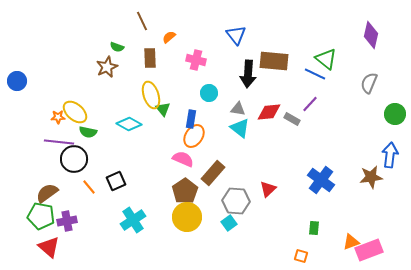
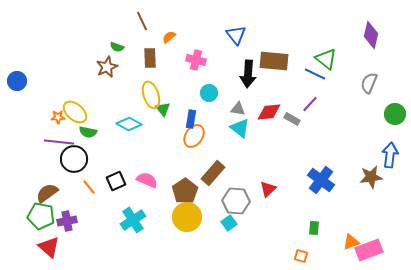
pink semicircle at (183, 159): moved 36 px left, 21 px down
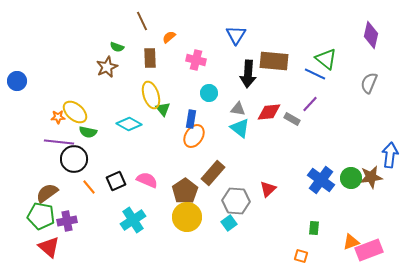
blue triangle at (236, 35): rotated 10 degrees clockwise
green circle at (395, 114): moved 44 px left, 64 px down
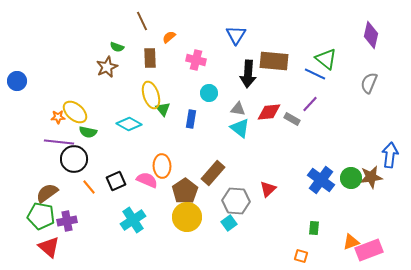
orange ellipse at (194, 136): moved 32 px left, 30 px down; rotated 35 degrees counterclockwise
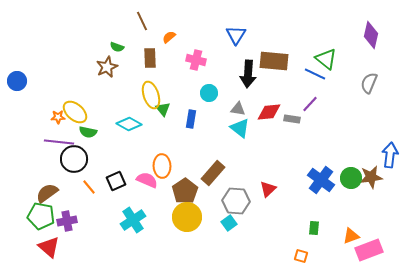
gray rectangle at (292, 119): rotated 21 degrees counterclockwise
orange triangle at (351, 242): moved 6 px up
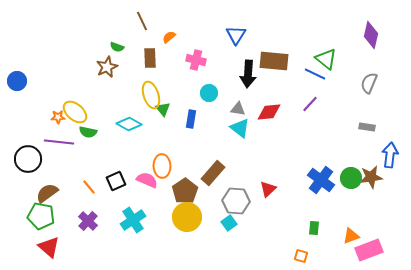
gray rectangle at (292, 119): moved 75 px right, 8 px down
black circle at (74, 159): moved 46 px left
purple cross at (67, 221): moved 21 px right; rotated 36 degrees counterclockwise
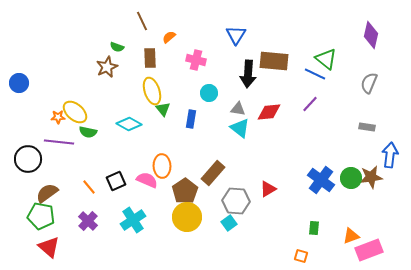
blue circle at (17, 81): moved 2 px right, 2 px down
yellow ellipse at (151, 95): moved 1 px right, 4 px up
red triangle at (268, 189): rotated 12 degrees clockwise
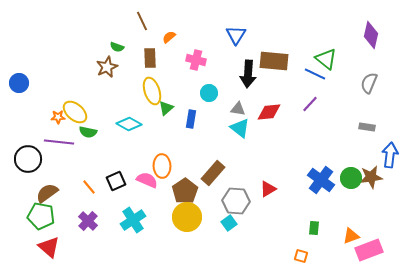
green triangle at (163, 109): moved 3 px right, 1 px up; rotated 28 degrees clockwise
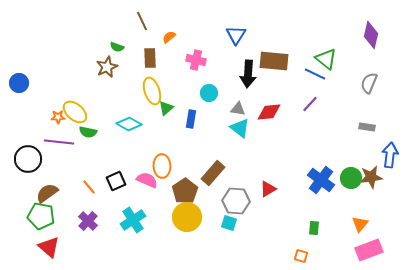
cyan square at (229, 223): rotated 35 degrees counterclockwise
orange triangle at (351, 236): moved 9 px right, 12 px up; rotated 30 degrees counterclockwise
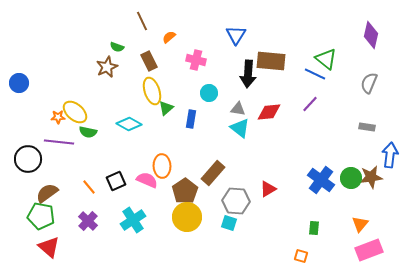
brown rectangle at (150, 58): moved 1 px left, 3 px down; rotated 24 degrees counterclockwise
brown rectangle at (274, 61): moved 3 px left
